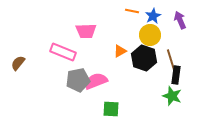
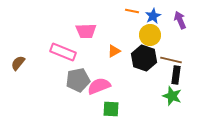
orange triangle: moved 6 px left
brown line: rotated 60 degrees counterclockwise
pink semicircle: moved 3 px right, 5 px down
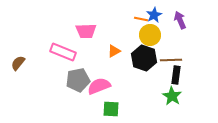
orange line: moved 9 px right, 8 px down
blue star: moved 1 px right, 1 px up
brown line: rotated 15 degrees counterclockwise
green star: rotated 12 degrees clockwise
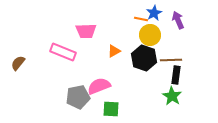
blue star: moved 2 px up
purple arrow: moved 2 px left
gray pentagon: moved 17 px down
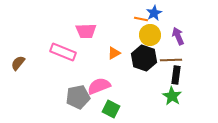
purple arrow: moved 16 px down
orange triangle: moved 2 px down
green square: rotated 24 degrees clockwise
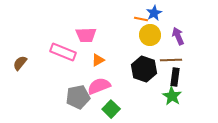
pink trapezoid: moved 4 px down
orange triangle: moved 16 px left, 7 px down
black hexagon: moved 11 px down
brown semicircle: moved 2 px right
black rectangle: moved 1 px left, 2 px down
green square: rotated 18 degrees clockwise
